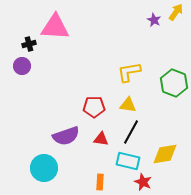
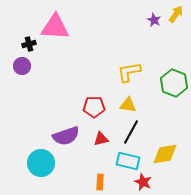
yellow arrow: moved 2 px down
red triangle: rotated 21 degrees counterclockwise
cyan circle: moved 3 px left, 5 px up
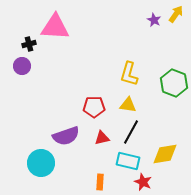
yellow L-shape: moved 2 px down; rotated 65 degrees counterclockwise
red triangle: moved 1 px right, 1 px up
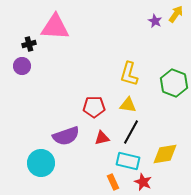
purple star: moved 1 px right, 1 px down
orange rectangle: moved 13 px right; rotated 28 degrees counterclockwise
